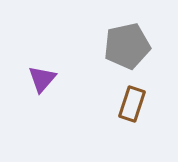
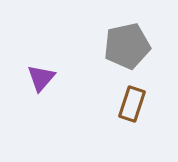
purple triangle: moved 1 px left, 1 px up
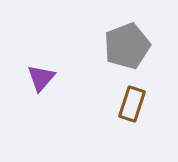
gray pentagon: rotated 9 degrees counterclockwise
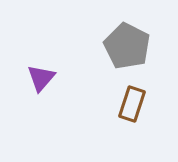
gray pentagon: rotated 24 degrees counterclockwise
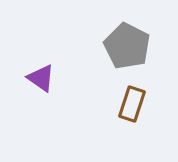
purple triangle: rotated 36 degrees counterclockwise
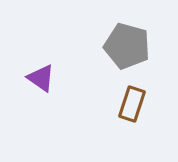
gray pentagon: rotated 12 degrees counterclockwise
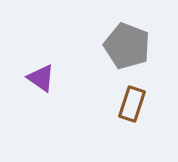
gray pentagon: rotated 6 degrees clockwise
